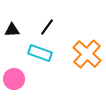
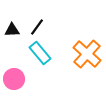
black line: moved 10 px left
cyan rectangle: rotated 30 degrees clockwise
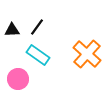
cyan rectangle: moved 2 px left, 2 px down; rotated 15 degrees counterclockwise
pink circle: moved 4 px right
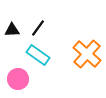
black line: moved 1 px right, 1 px down
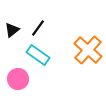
black triangle: rotated 35 degrees counterclockwise
orange cross: moved 1 px right, 4 px up
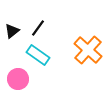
black triangle: moved 1 px down
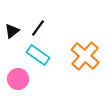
orange cross: moved 3 px left, 6 px down
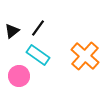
pink circle: moved 1 px right, 3 px up
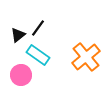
black triangle: moved 6 px right, 4 px down
orange cross: moved 1 px right, 1 px down; rotated 8 degrees clockwise
pink circle: moved 2 px right, 1 px up
